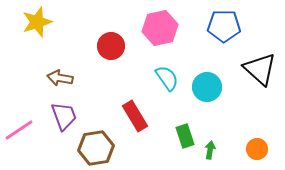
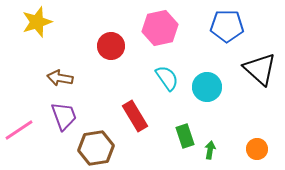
blue pentagon: moved 3 px right
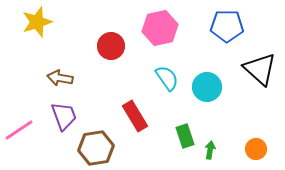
orange circle: moved 1 px left
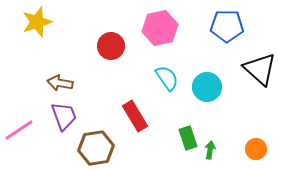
brown arrow: moved 5 px down
green rectangle: moved 3 px right, 2 px down
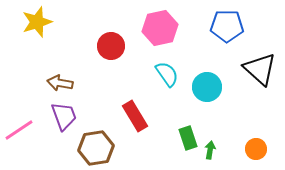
cyan semicircle: moved 4 px up
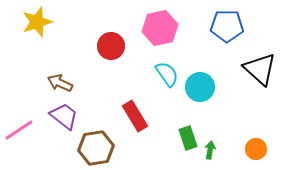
brown arrow: rotated 15 degrees clockwise
cyan circle: moved 7 px left
purple trapezoid: rotated 32 degrees counterclockwise
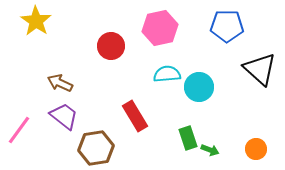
yellow star: moved 1 px left, 1 px up; rotated 20 degrees counterclockwise
cyan semicircle: rotated 60 degrees counterclockwise
cyan circle: moved 1 px left
pink line: rotated 20 degrees counterclockwise
green arrow: rotated 102 degrees clockwise
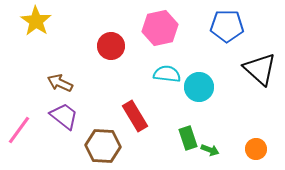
cyan semicircle: rotated 12 degrees clockwise
brown hexagon: moved 7 px right, 2 px up; rotated 12 degrees clockwise
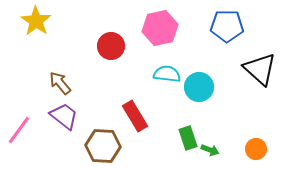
brown arrow: rotated 25 degrees clockwise
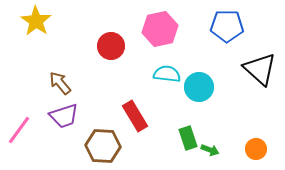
pink hexagon: moved 1 px down
purple trapezoid: rotated 124 degrees clockwise
